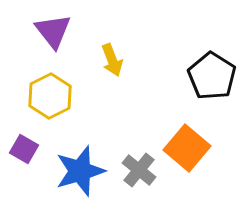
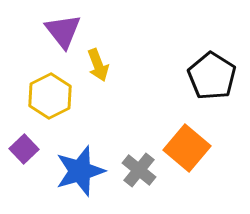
purple triangle: moved 10 px right
yellow arrow: moved 14 px left, 5 px down
purple square: rotated 16 degrees clockwise
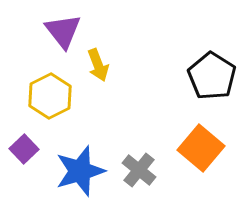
orange square: moved 14 px right
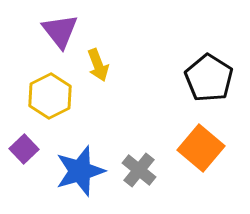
purple triangle: moved 3 px left
black pentagon: moved 3 px left, 2 px down
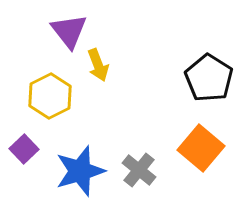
purple triangle: moved 9 px right
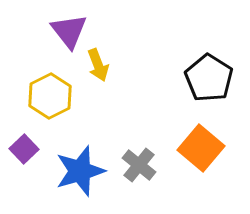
gray cross: moved 5 px up
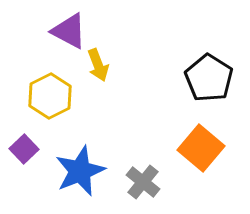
purple triangle: rotated 24 degrees counterclockwise
gray cross: moved 4 px right, 17 px down
blue star: rotated 6 degrees counterclockwise
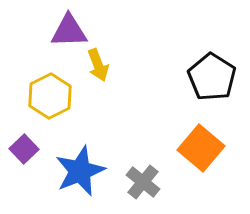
purple triangle: rotated 30 degrees counterclockwise
black pentagon: moved 3 px right, 1 px up
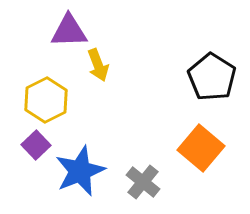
yellow hexagon: moved 4 px left, 4 px down
purple square: moved 12 px right, 4 px up
